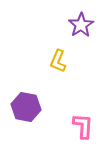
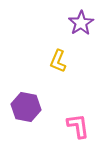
purple star: moved 2 px up
pink L-shape: moved 5 px left; rotated 12 degrees counterclockwise
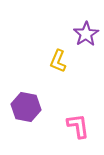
purple star: moved 5 px right, 11 px down
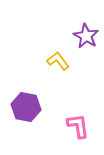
purple star: moved 2 px down; rotated 10 degrees counterclockwise
yellow L-shape: rotated 120 degrees clockwise
